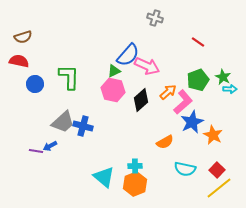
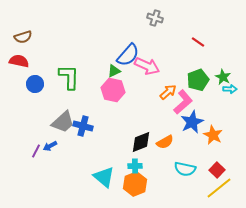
black diamond: moved 42 px down; rotated 20 degrees clockwise
purple line: rotated 72 degrees counterclockwise
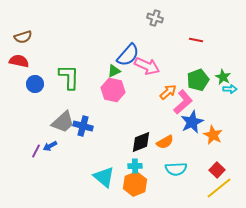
red line: moved 2 px left, 2 px up; rotated 24 degrees counterclockwise
cyan semicircle: moved 9 px left; rotated 15 degrees counterclockwise
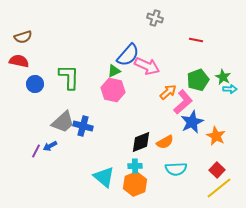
orange star: moved 3 px right, 1 px down
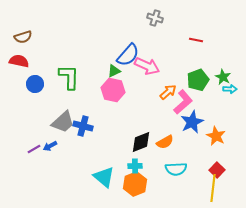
purple line: moved 2 px left, 2 px up; rotated 32 degrees clockwise
yellow line: moved 6 px left; rotated 44 degrees counterclockwise
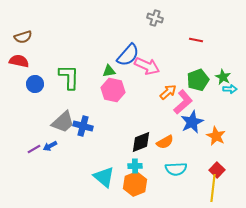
green triangle: moved 5 px left; rotated 16 degrees clockwise
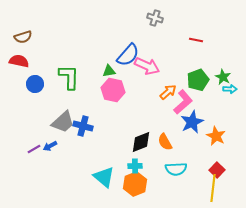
orange semicircle: rotated 90 degrees clockwise
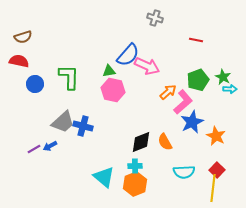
cyan semicircle: moved 8 px right, 3 px down
